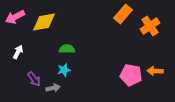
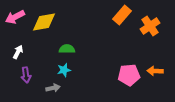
orange rectangle: moved 1 px left, 1 px down
pink pentagon: moved 2 px left; rotated 15 degrees counterclockwise
purple arrow: moved 8 px left, 4 px up; rotated 28 degrees clockwise
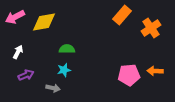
orange cross: moved 1 px right, 2 px down
purple arrow: rotated 105 degrees counterclockwise
gray arrow: rotated 24 degrees clockwise
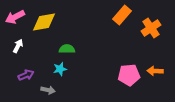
white arrow: moved 6 px up
cyan star: moved 4 px left, 1 px up
gray arrow: moved 5 px left, 2 px down
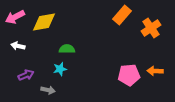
white arrow: rotated 104 degrees counterclockwise
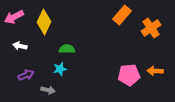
pink arrow: moved 1 px left
yellow diamond: rotated 55 degrees counterclockwise
white arrow: moved 2 px right
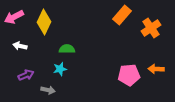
orange arrow: moved 1 px right, 2 px up
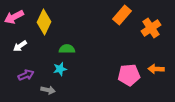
white arrow: rotated 48 degrees counterclockwise
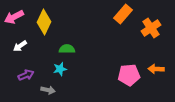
orange rectangle: moved 1 px right, 1 px up
